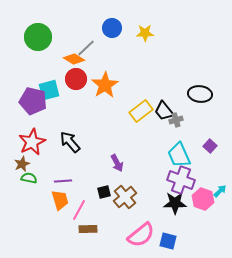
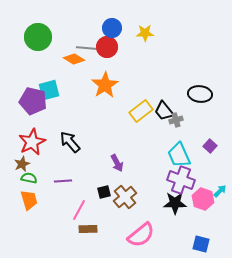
gray line: rotated 48 degrees clockwise
red circle: moved 31 px right, 32 px up
orange trapezoid: moved 31 px left
blue square: moved 33 px right, 3 px down
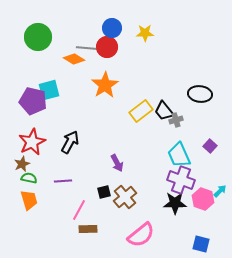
black arrow: rotated 70 degrees clockwise
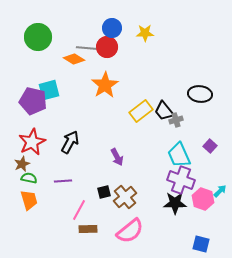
purple arrow: moved 6 px up
pink semicircle: moved 11 px left, 4 px up
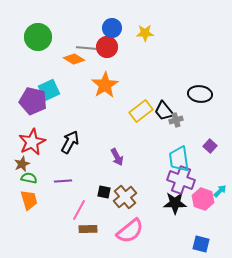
cyan square: rotated 10 degrees counterclockwise
cyan trapezoid: moved 4 px down; rotated 16 degrees clockwise
black square: rotated 24 degrees clockwise
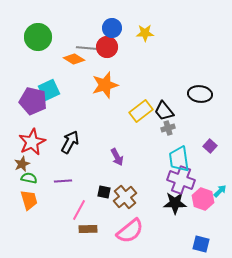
orange star: rotated 16 degrees clockwise
gray cross: moved 8 px left, 8 px down
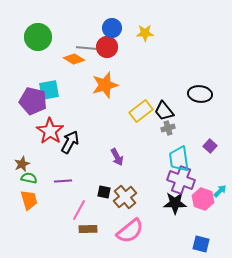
cyan square: rotated 15 degrees clockwise
red star: moved 18 px right, 11 px up; rotated 12 degrees counterclockwise
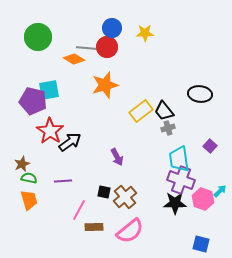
black arrow: rotated 25 degrees clockwise
brown rectangle: moved 6 px right, 2 px up
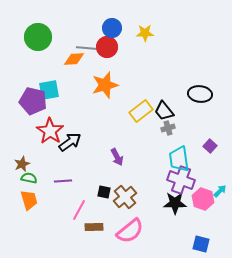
orange diamond: rotated 35 degrees counterclockwise
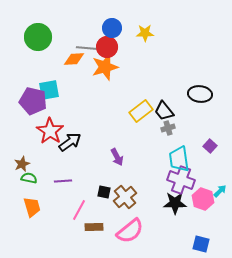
orange star: moved 18 px up
orange trapezoid: moved 3 px right, 7 px down
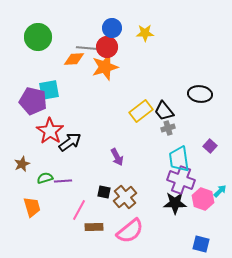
green semicircle: moved 16 px right; rotated 28 degrees counterclockwise
